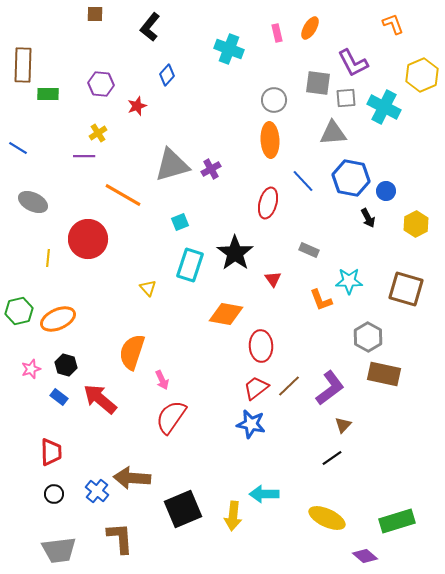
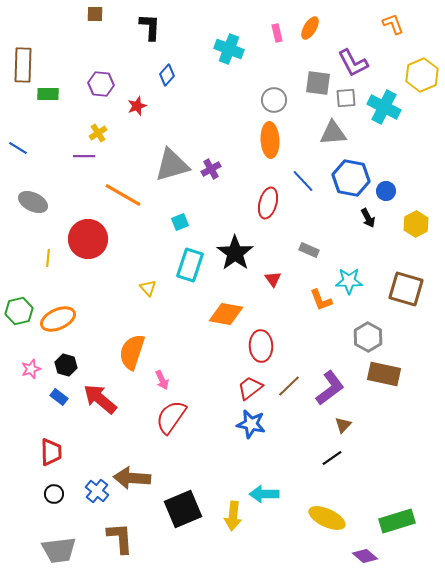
black L-shape at (150, 27): rotated 144 degrees clockwise
red trapezoid at (256, 388): moved 6 px left
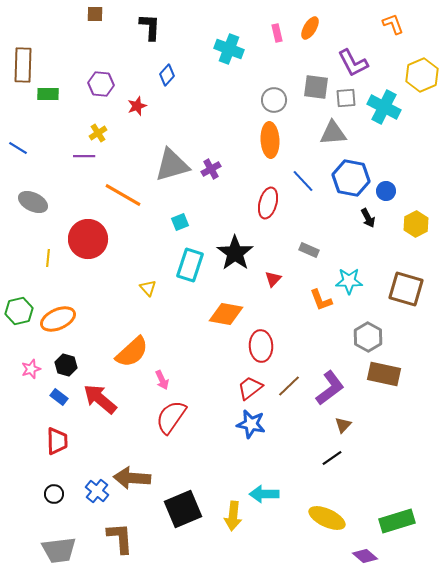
gray square at (318, 83): moved 2 px left, 4 px down
red triangle at (273, 279): rotated 18 degrees clockwise
orange semicircle at (132, 352): rotated 150 degrees counterclockwise
red trapezoid at (51, 452): moved 6 px right, 11 px up
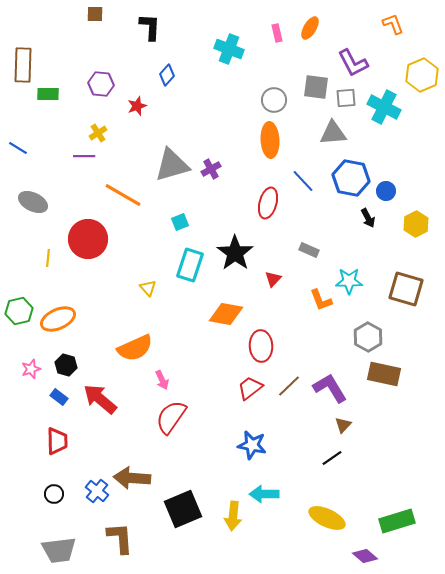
orange semicircle at (132, 352): moved 3 px right, 4 px up; rotated 18 degrees clockwise
purple L-shape at (330, 388): rotated 84 degrees counterclockwise
blue star at (251, 424): moved 1 px right, 21 px down
